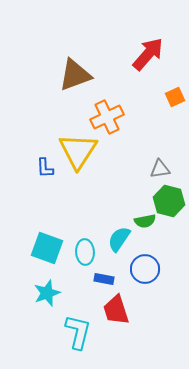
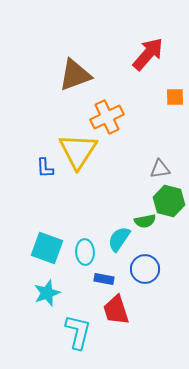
orange square: rotated 24 degrees clockwise
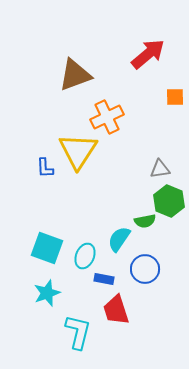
red arrow: rotated 9 degrees clockwise
green hexagon: rotated 8 degrees clockwise
cyan ellipse: moved 4 px down; rotated 25 degrees clockwise
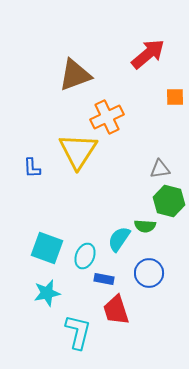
blue L-shape: moved 13 px left
green hexagon: rotated 8 degrees counterclockwise
green semicircle: moved 5 px down; rotated 15 degrees clockwise
blue circle: moved 4 px right, 4 px down
cyan star: rotated 8 degrees clockwise
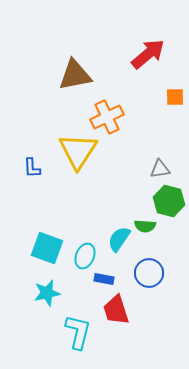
brown triangle: rotated 9 degrees clockwise
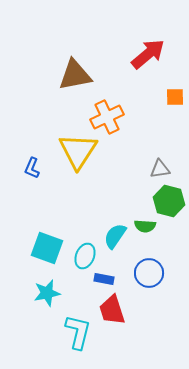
blue L-shape: rotated 25 degrees clockwise
cyan semicircle: moved 4 px left, 3 px up
red trapezoid: moved 4 px left
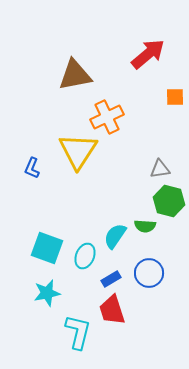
blue rectangle: moved 7 px right; rotated 42 degrees counterclockwise
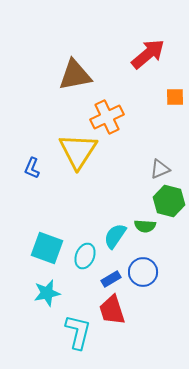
gray triangle: rotated 15 degrees counterclockwise
blue circle: moved 6 px left, 1 px up
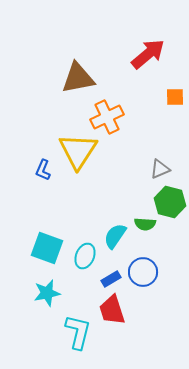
brown triangle: moved 3 px right, 3 px down
blue L-shape: moved 11 px right, 2 px down
green hexagon: moved 1 px right, 1 px down
green semicircle: moved 2 px up
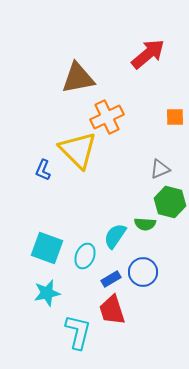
orange square: moved 20 px down
yellow triangle: moved 1 px up; rotated 18 degrees counterclockwise
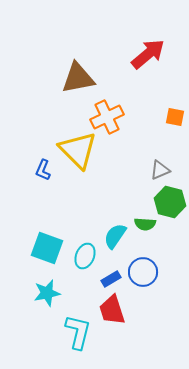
orange square: rotated 12 degrees clockwise
gray triangle: moved 1 px down
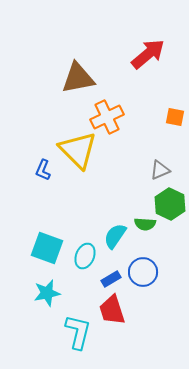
green hexagon: moved 2 px down; rotated 12 degrees clockwise
